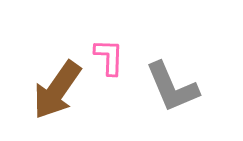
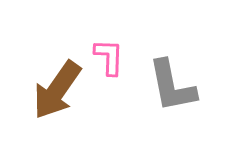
gray L-shape: moved 1 px up; rotated 12 degrees clockwise
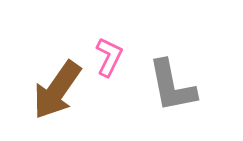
pink L-shape: rotated 24 degrees clockwise
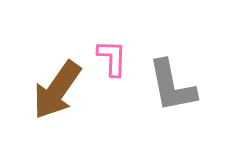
pink L-shape: moved 3 px right, 1 px down; rotated 24 degrees counterclockwise
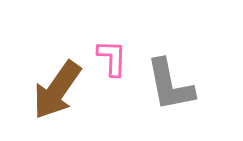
gray L-shape: moved 2 px left, 1 px up
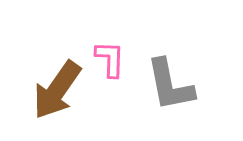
pink L-shape: moved 2 px left, 1 px down
